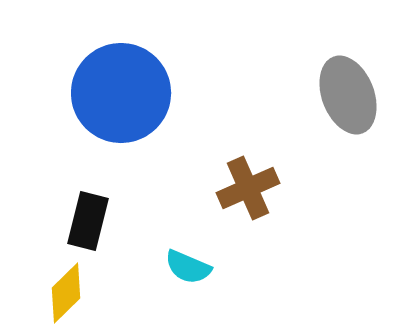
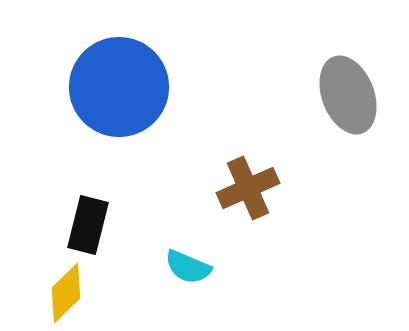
blue circle: moved 2 px left, 6 px up
black rectangle: moved 4 px down
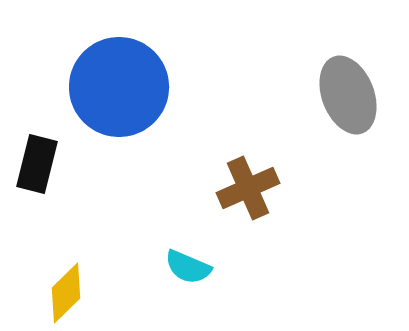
black rectangle: moved 51 px left, 61 px up
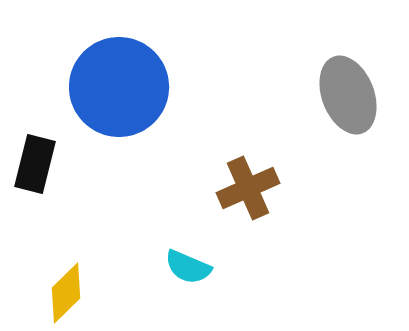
black rectangle: moved 2 px left
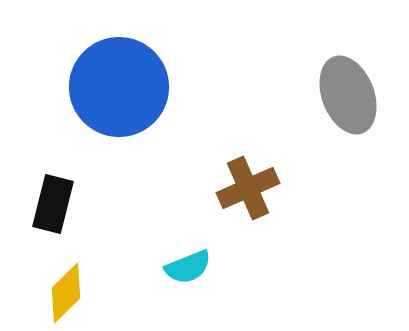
black rectangle: moved 18 px right, 40 px down
cyan semicircle: rotated 45 degrees counterclockwise
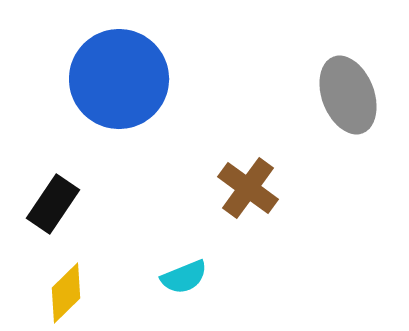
blue circle: moved 8 px up
brown cross: rotated 30 degrees counterclockwise
black rectangle: rotated 20 degrees clockwise
cyan semicircle: moved 4 px left, 10 px down
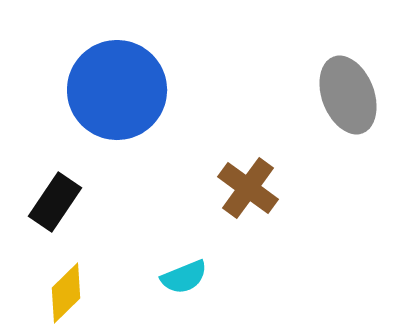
blue circle: moved 2 px left, 11 px down
black rectangle: moved 2 px right, 2 px up
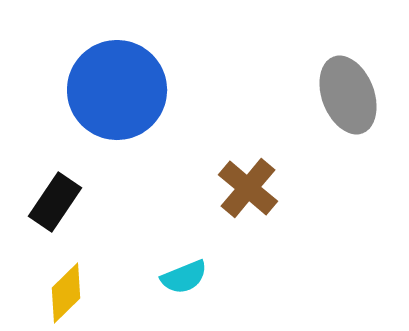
brown cross: rotated 4 degrees clockwise
